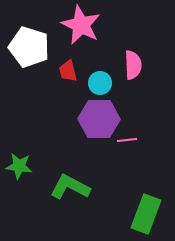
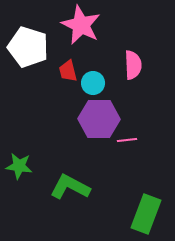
white pentagon: moved 1 px left
cyan circle: moved 7 px left
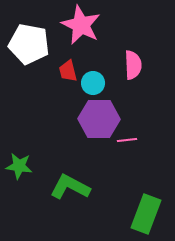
white pentagon: moved 1 px right, 3 px up; rotated 6 degrees counterclockwise
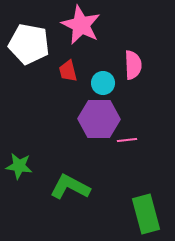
cyan circle: moved 10 px right
green rectangle: rotated 36 degrees counterclockwise
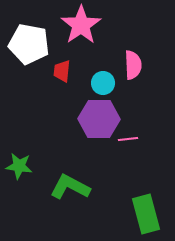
pink star: rotated 12 degrees clockwise
red trapezoid: moved 6 px left; rotated 20 degrees clockwise
pink line: moved 1 px right, 1 px up
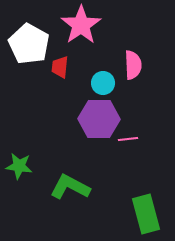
white pentagon: rotated 18 degrees clockwise
red trapezoid: moved 2 px left, 4 px up
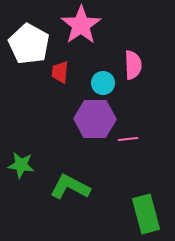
red trapezoid: moved 5 px down
purple hexagon: moved 4 px left
green star: moved 2 px right, 1 px up
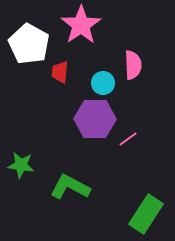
pink line: rotated 30 degrees counterclockwise
green rectangle: rotated 48 degrees clockwise
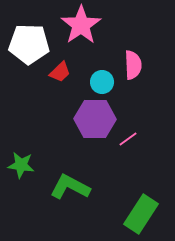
white pentagon: rotated 27 degrees counterclockwise
red trapezoid: rotated 140 degrees counterclockwise
cyan circle: moved 1 px left, 1 px up
green rectangle: moved 5 px left
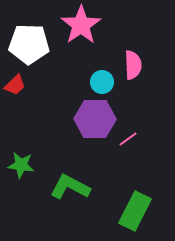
red trapezoid: moved 45 px left, 13 px down
green rectangle: moved 6 px left, 3 px up; rotated 6 degrees counterclockwise
